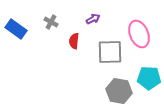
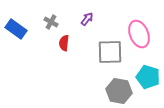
purple arrow: moved 6 px left; rotated 24 degrees counterclockwise
red semicircle: moved 10 px left, 2 px down
cyan pentagon: moved 1 px left, 1 px up; rotated 15 degrees clockwise
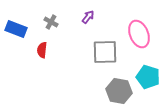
purple arrow: moved 1 px right, 2 px up
blue rectangle: rotated 15 degrees counterclockwise
red semicircle: moved 22 px left, 7 px down
gray square: moved 5 px left
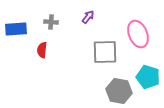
gray cross: rotated 24 degrees counterclockwise
blue rectangle: rotated 25 degrees counterclockwise
pink ellipse: moved 1 px left
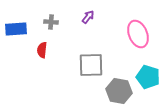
gray square: moved 14 px left, 13 px down
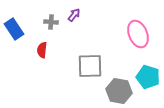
purple arrow: moved 14 px left, 2 px up
blue rectangle: moved 2 px left; rotated 60 degrees clockwise
gray square: moved 1 px left, 1 px down
